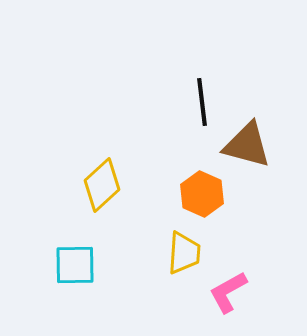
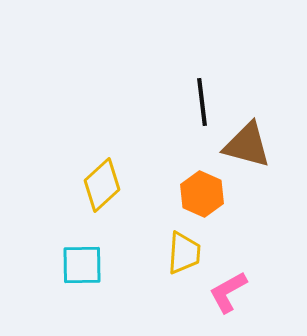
cyan square: moved 7 px right
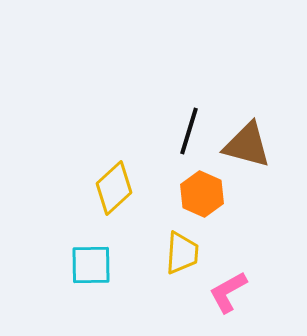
black line: moved 13 px left, 29 px down; rotated 24 degrees clockwise
yellow diamond: moved 12 px right, 3 px down
yellow trapezoid: moved 2 px left
cyan square: moved 9 px right
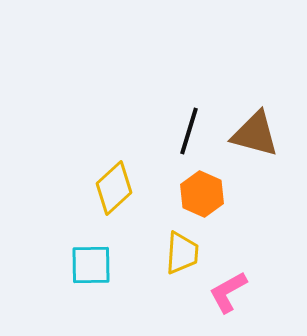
brown triangle: moved 8 px right, 11 px up
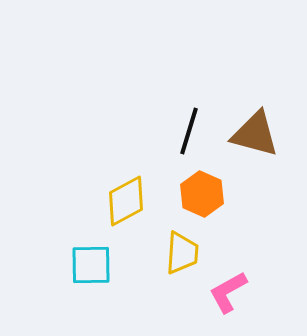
yellow diamond: moved 12 px right, 13 px down; rotated 14 degrees clockwise
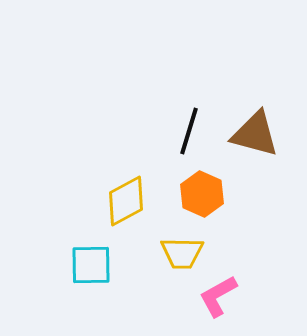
yellow trapezoid: rotated 87 degrees clockwise
pink L-shape: moved 10 px left, 4 px down
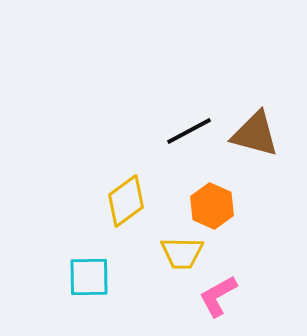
black line: rotated 45 degrees clockwise
orange hexagon: moved 10 px right, 12 px down
yellow diamond: rotated 8 degrees counterclockwise
cyan square: moved 2 px left, 12 px down
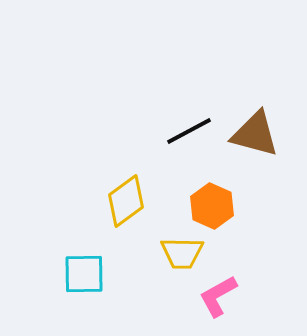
cyan square: moved 5 px left, 3 px up
